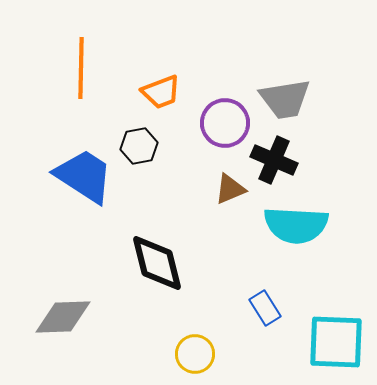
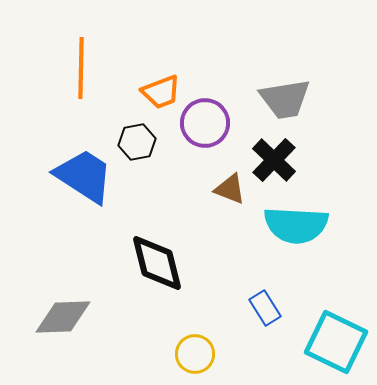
purple circle: moved 20 px left
black hexagon: moved 2 px left, 4 px up
black cross: rotated 21 degrees clockwise
brown triangle: rotated 44 degrees clockwise
cyan square: rotated 24 degrees clockwise
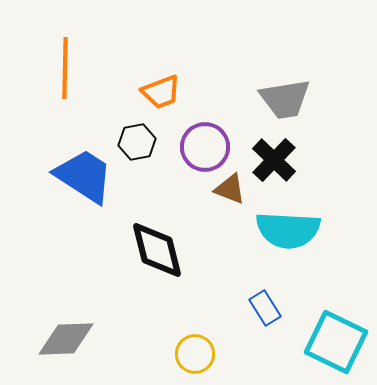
orange line: moved 16 px left
purple circle: moved 24 px down
cyan semicircle: moved 8 px left, 5 px down
black diamond: moved 13 px up
gray diamond: moved 3 px right, 22 px down
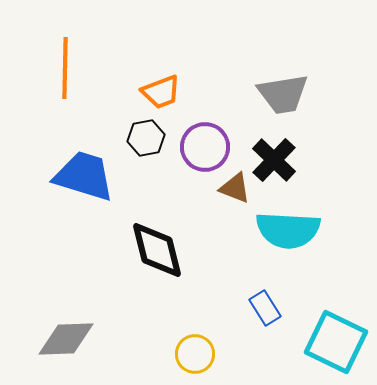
gray trapezoid: moved 2 px left, 5 px up
black hexagon: moved 9 px right, 4 px up
blue trapezoid: rotated 16 degrees counterclockwise
brown triangle: moved 5 px right, 1 px up
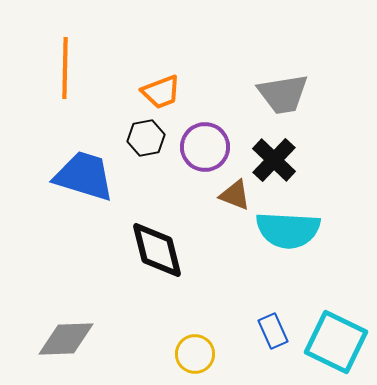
brown triangle: moved 7 px down
blue rectangle: moved 8 px right, 23 px down; rotated 8 degrees clockwise
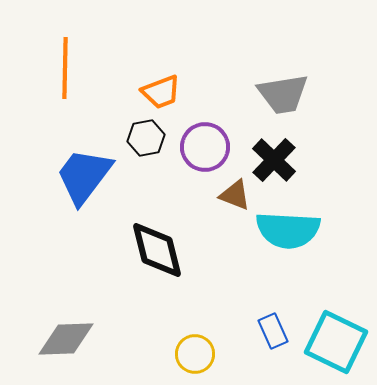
blue trapezoid: rotated 70 degrees counterclockwise
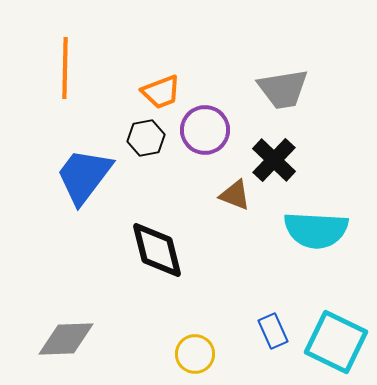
gray trapezoid: moved 5 px up
purple circle: moved 17 px up
cyan semicircle: moved 28 px right
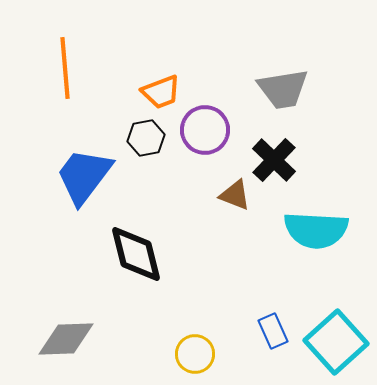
orange line: rotated 6 degrees counterclockwise
black diamond: moved 21 px left, 4 px down
cyan square: rotated 22 degrees clockwise
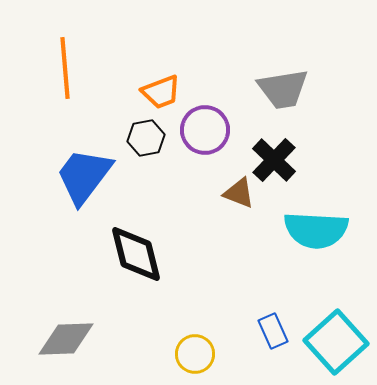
brown triangle: moved 4 px right, 2 px up
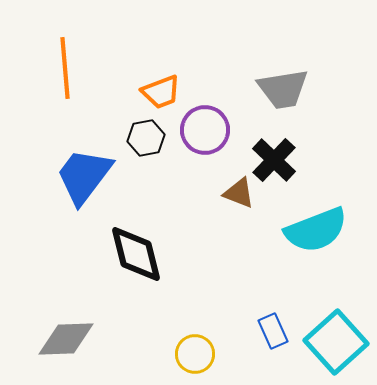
cyan semicircle: rotated 24 degrees counterclockwise
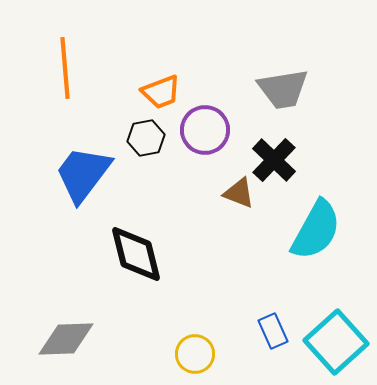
blue trapezoid: moved 1 px left, 2 px up
cyan semicircle: rotated 40 degrees counterclockwise
